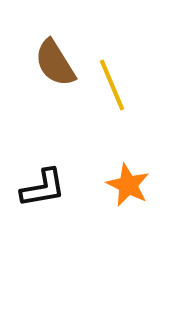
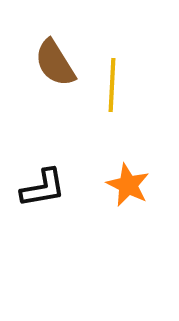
yellow line: rotated 26 degrees clockwise
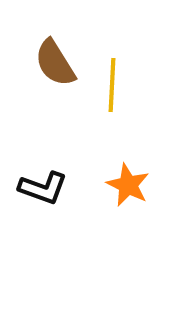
black L-shape: rotated 30 degrees clockwise
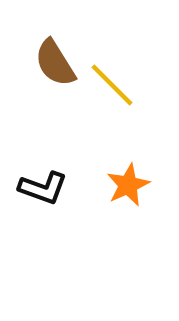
yellow line: rotated 48 degrees counterclockwise
orange star: rotated 21 degrees clockwise
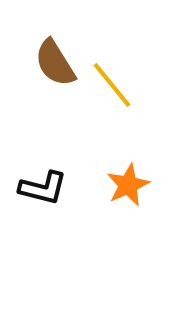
yellow line: rotated 6 degrees clockwise
black L-shape: rotated 6 degrees counterclockwise
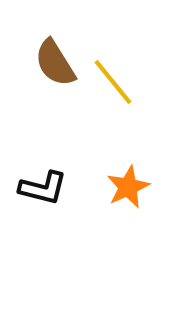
yellow line: moved 1 px right, 3 px up
orange star: moved 2 px down
